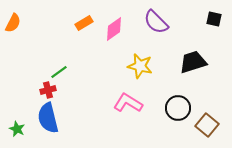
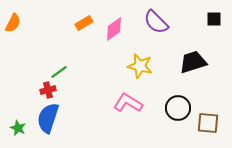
black square: rotated 14 degrees counterclockwise
blue semicircle: rotated 32 degrees clockwise
brown square: moved 1 px right, 2 px up; rotated 35 degrees counterclockwise
green star: moved 1 px right, 1 px up
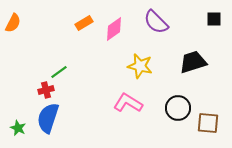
red cross: moved 2 px left
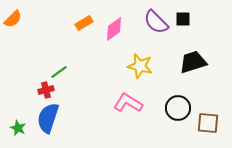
black square: moved 31 px left
orange semicircle: moved 4 px up; rotated 18 degrees clockwise
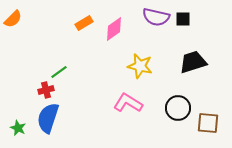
purple semicircle: moved 5 px up; rotated 32 degrees counterclockwise
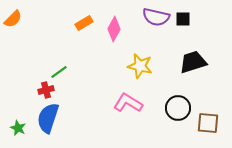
pink diamond: rotated 25 degrees counterclockwise
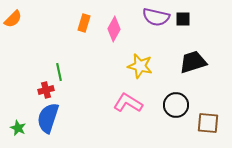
orange rectangle: rotated 42 degrees counterclockwise
green line: rotated 66 degrees counterclockwise
black circle: moved 2 px left, 3 px up
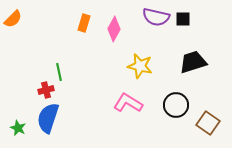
brown square: rotated 30 degrees clockwise
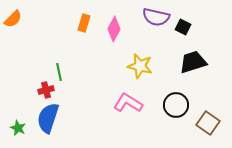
black square: moved 8 px down; rotated 28 degrees clockwise
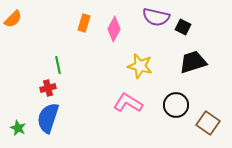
green line: moved 1 px left, 7 px up
red cross: moved 2 px right, 2 px up
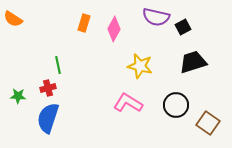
orange semicircle: rotated 78 degrees clockwise
black square: rotated 35 degrees clockwise
green star: moved 32 px up; rotated 21 degrees counterclockwise
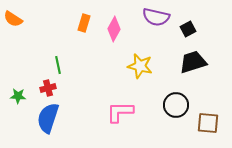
black square: moved 5 px right, 2 px down
pink L-shape: moved 8 px left, 9 px down; rotated 32 degrees counterclockwise
brown square: rotated 30 degrees counterclockwise
